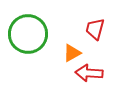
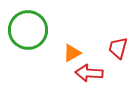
red trapezoid: moved 23 px right, 19 px down
green circle: moved 4 px up
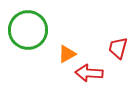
orange triangle: moved 5 px left, 1 px down
